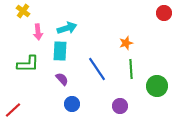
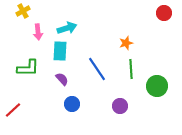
yellow cross: rotated 24 degrees clockwise
green L-shape: moved 4 px down
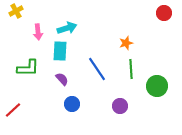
yellow cross: moved 7 px left
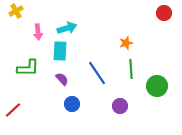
blue line: moved 4 px down
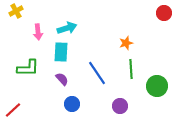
cyan rectangle: moved 1 px right, 1 px down
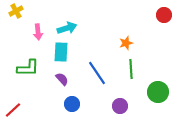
red circle: moved 2 px down
green circle: moved 1 px right, 6 px down
